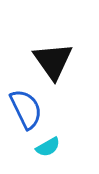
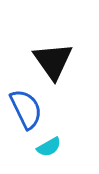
cyan semicircle: moved 1 px right
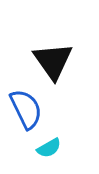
cyan semicircle: moved 1 px down
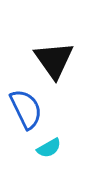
black triangle: moved 1 px right, 1 px up
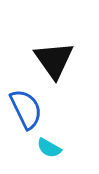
cyan semicircle: rotated 60 degrees clockwise
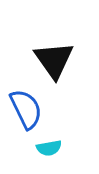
cyan semicircle: rotated 40 degrees counterclockwise
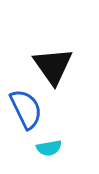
black triangle: moved 1 px left, 6 px down
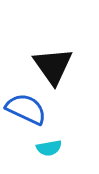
blue semicircle: rotated 39 degrees counterclockwise
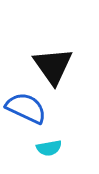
blue semicircle: moved 1 px up
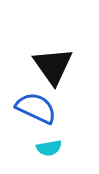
blue semicircle: moved 10 px right
